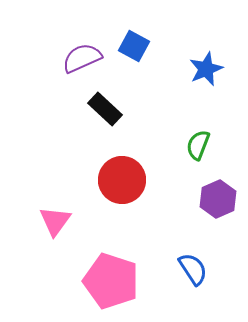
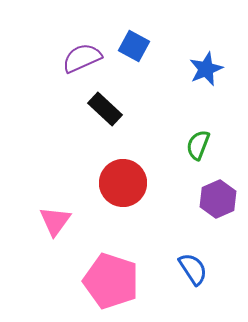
red circle: moved 1 px right, 3 px down
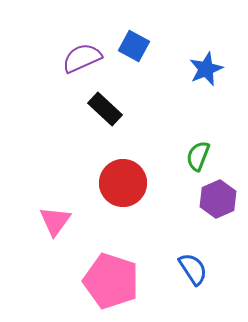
green semicircle: moved 11 px down
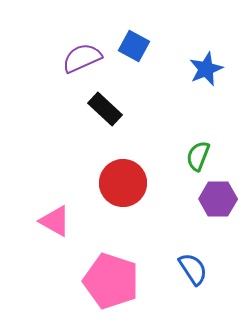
purple hexagon: rotated 24 degrees clockwise
pink triangle: rotated 36 degrees counterclockwise
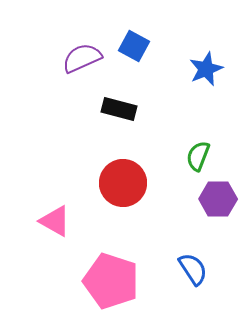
black rectangle: moved 14 px right; rotated 28 degrees counterclockwise
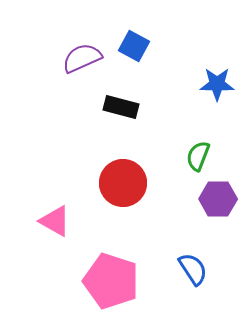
blue star: moved 11 px right, 15 px down; rotated 24 degrees clockwise
black rectangle: moved 2 px right, 2 px up
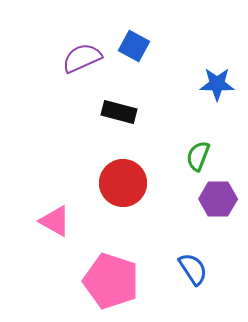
black rectangle: moved 2 px left, 5 px down
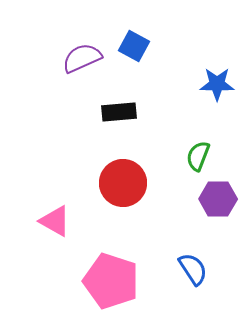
black rectangle: rotated 20 degrees counterclockwise
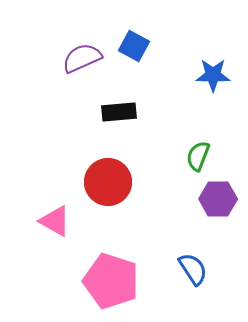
blue star: moved 4 px left, 9 px up
red circle: moved 15 px left, 1 px up
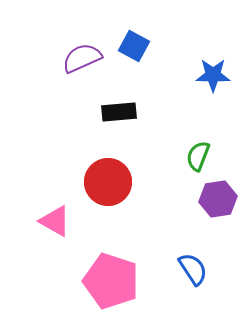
purple hexagon: rotated 9 degrees counterclockwise
